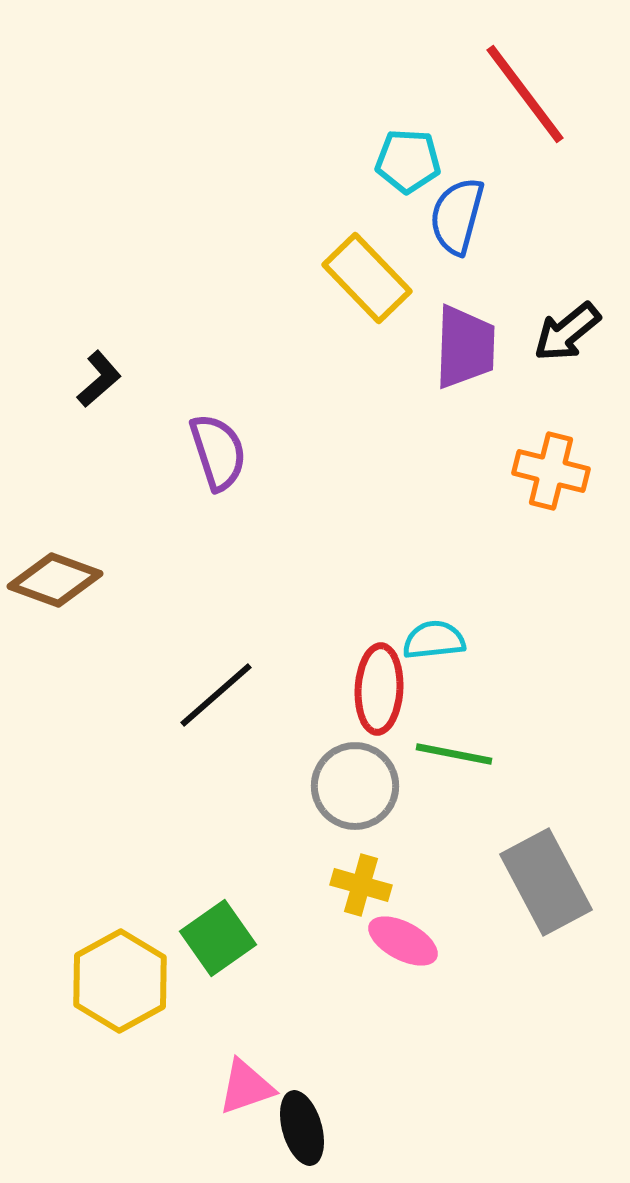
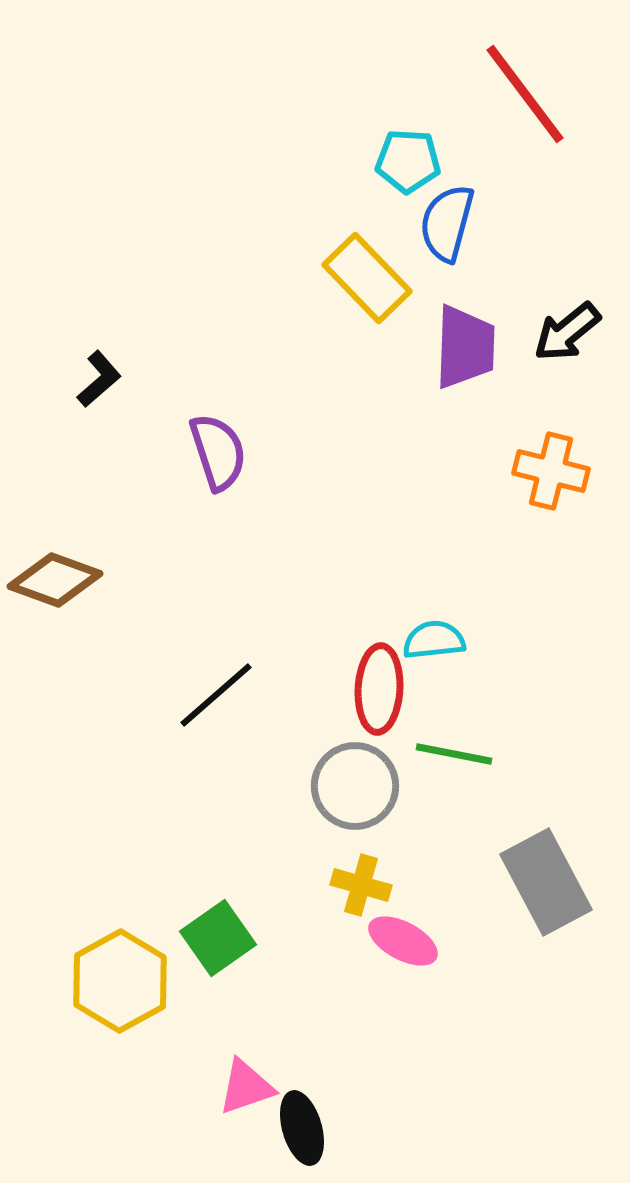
blue semicircle: moved 10 px left, 7 px down
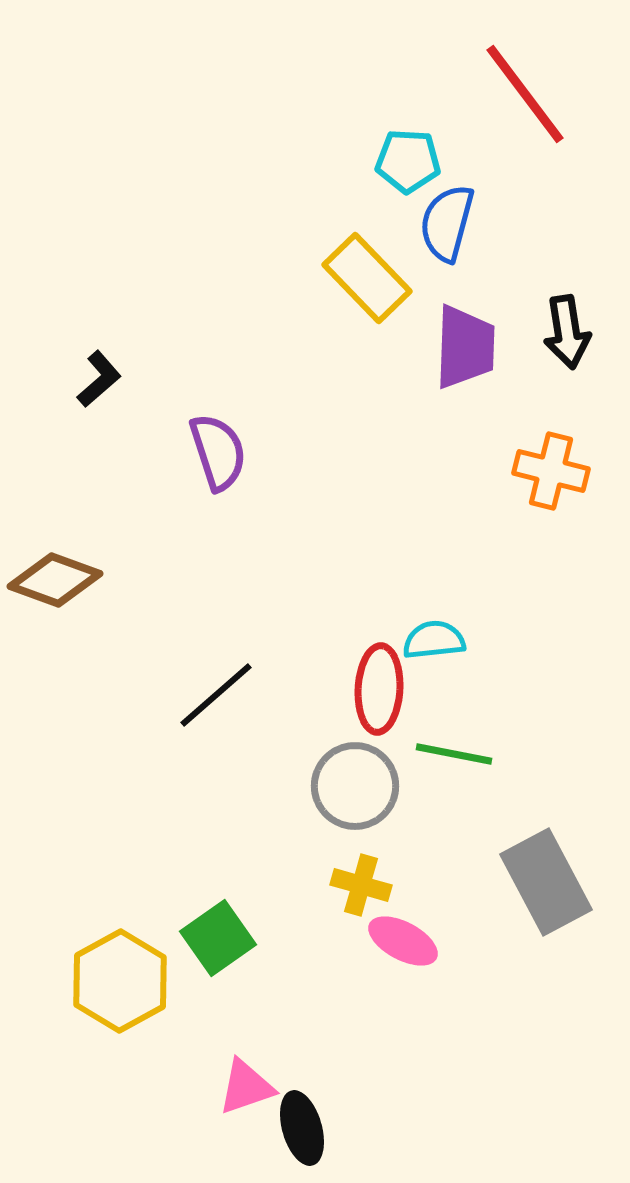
black arrow: rotated 60 degrees counterclockwise
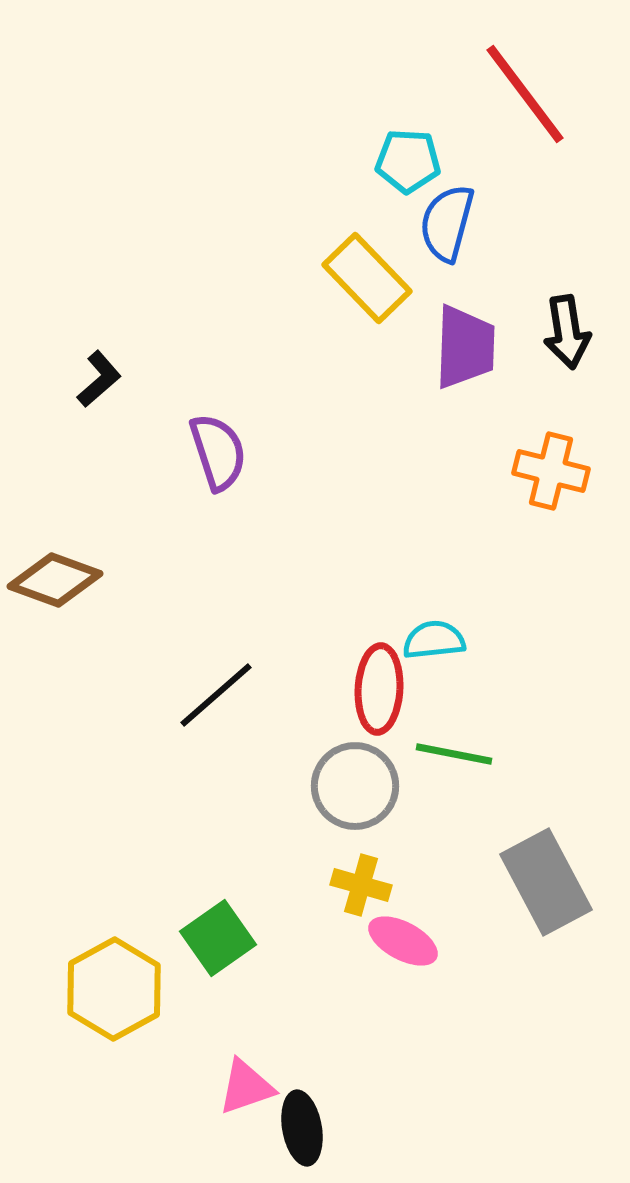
yellow hexagon: moved 6 px left, 8 px down
black ellipse: rotated 6 degrees clockwise
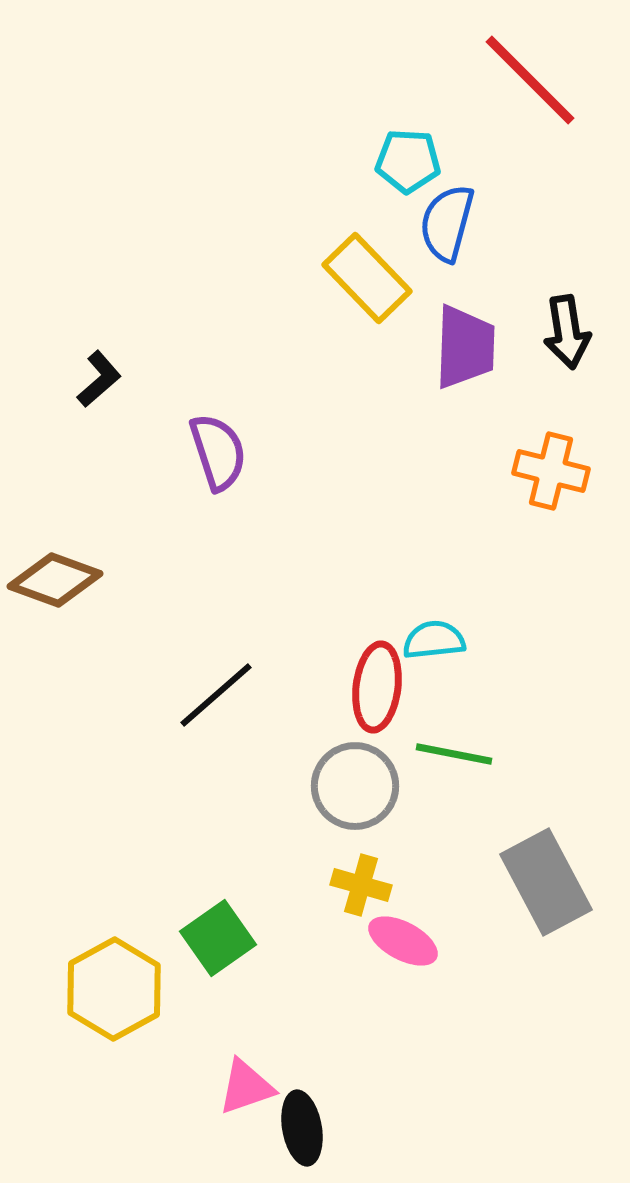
red line: moved 5 px right, 14 px up; rotated 8 degrees counterclockwise
red ellipse: moved 2 px left, 2 px up; rotated 4 degrees clockwise
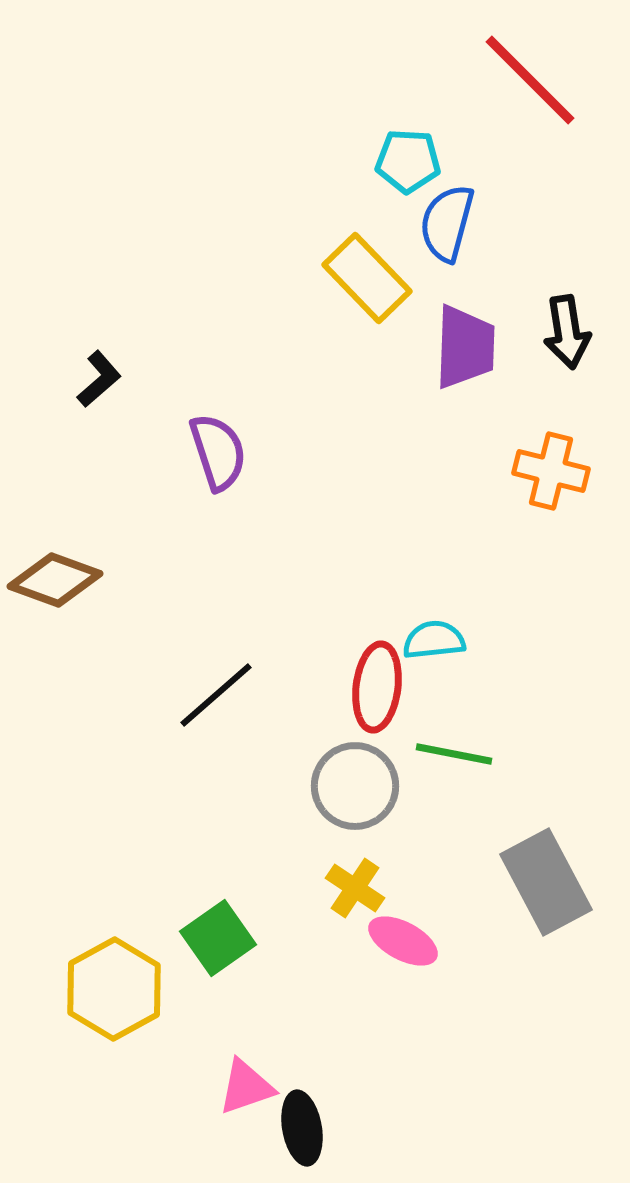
yellow cross: moved 6 px left, 3 px down; rotated 18 degrees clockwise
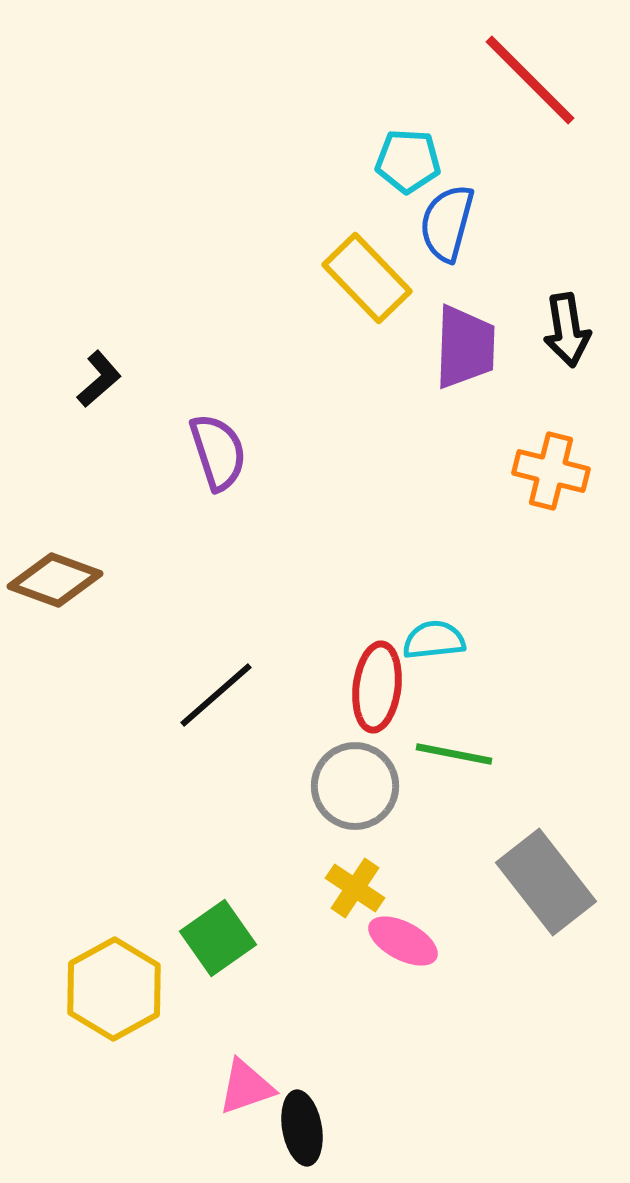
black arrow: moved 2 px up
gray rectangle: rotated 10 degrees counterclockwise
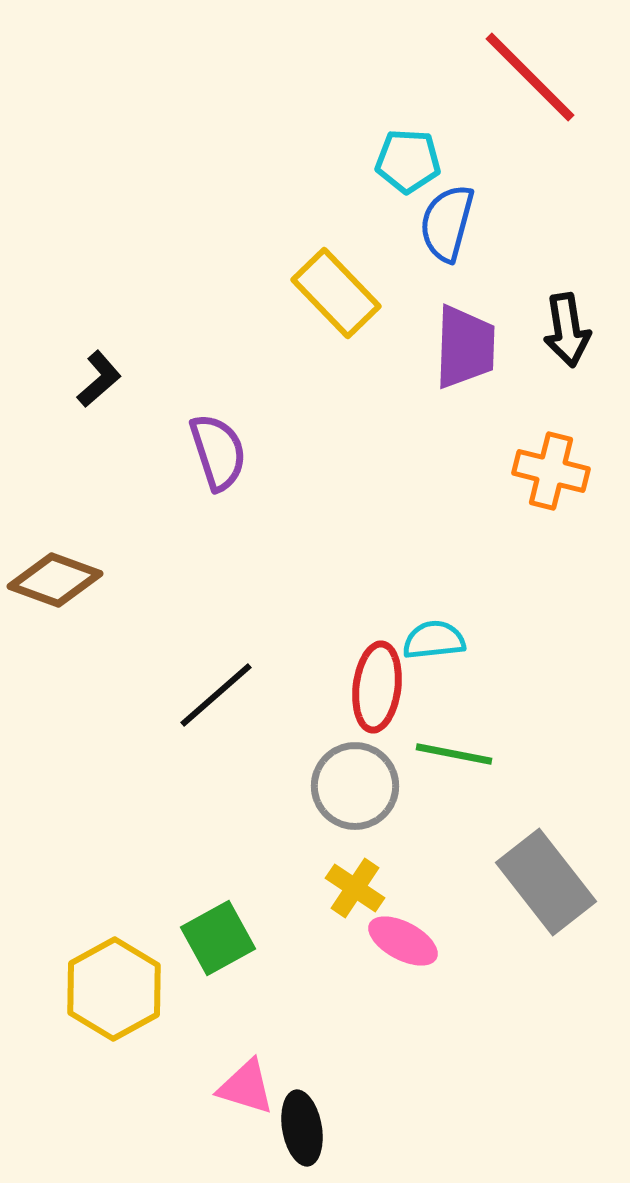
red line: moved 3 px up
yellow rectangle: moved 31 px left, 15 px down
green square: rotated 6 degrees clockwise
pink triangle: rotated 36 degrees clockwise
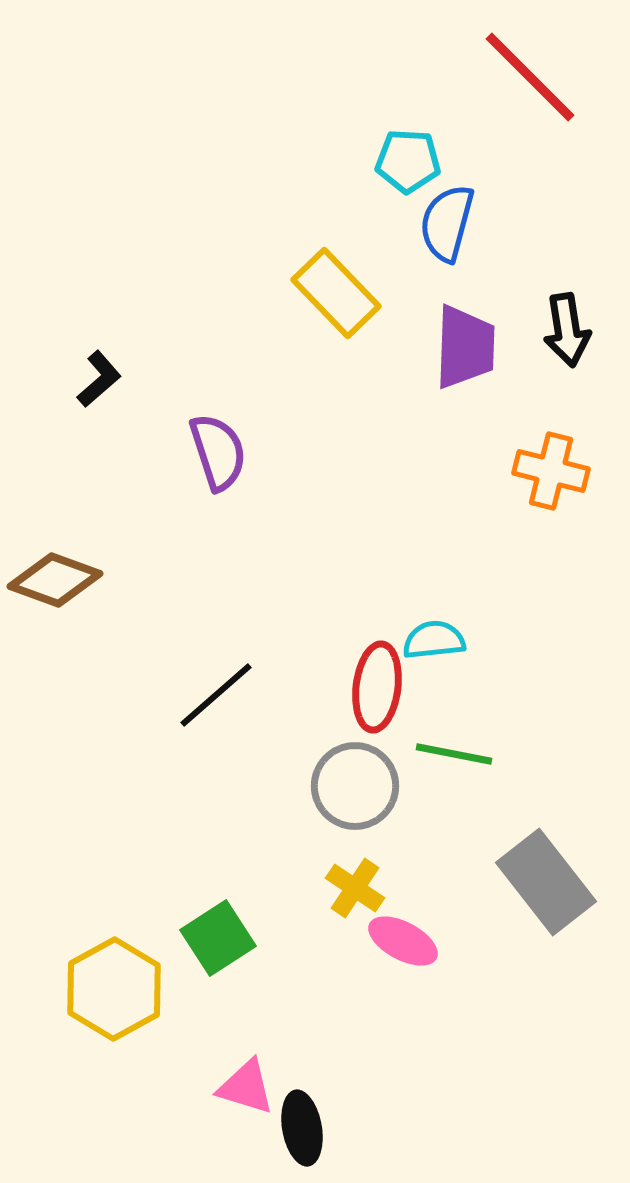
green square: rotated 4 degrees counterclockwise
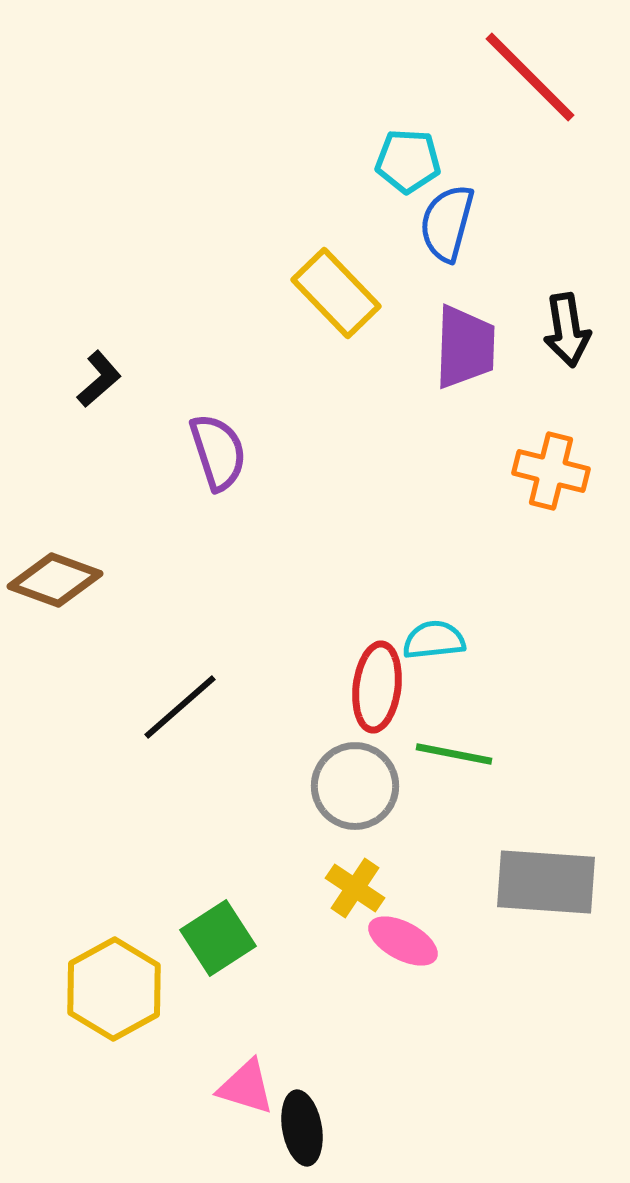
black line: moved 36 px left, 12 px down
gray rectangle: rotated 48 degrees counterclockwise
